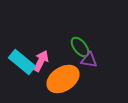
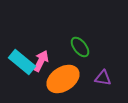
purple triangle: moved 14 px right, 18 px down
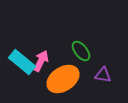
green ellipse: moved 1 px right, 4 px down
purple triangle: moved 3 px up
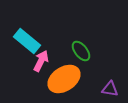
cyan rectangle: moved 5 px right, 21 px up
purple triangle: moved 7 px right, 14 px down
orange ellipse: moved 1 px right
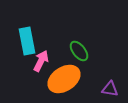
cyan rectangle: rotated 40 degrees clockwise
green ellipse: moved 2 px left
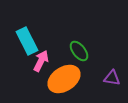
cyan rectangle: rotated 16 degrees counterclockwise
purple triangle: moved 2 px right, 11 px up
